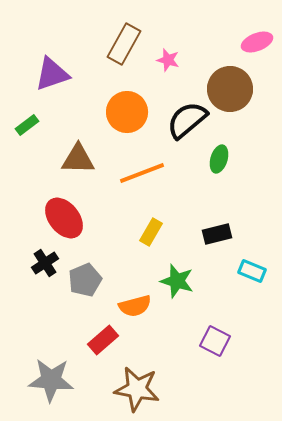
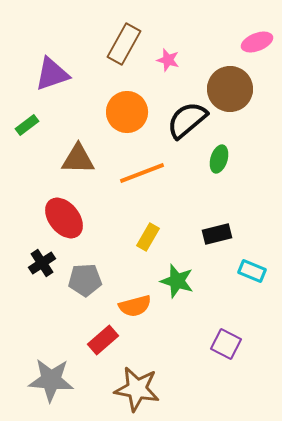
yellow rectangle: moved 3 px left, 5 px down
black cross: moved 3 px left
gray pentagon: rotated 20 degrees clockwise
purple square: moved 11 px right, 3 px down
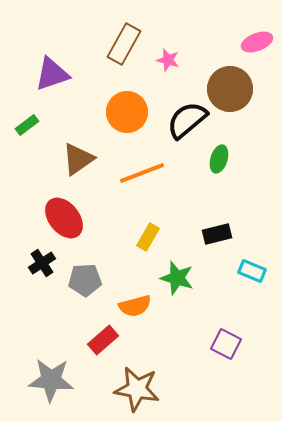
brown triangle: rotated 36 degrees counterclockwise
green star: moved 3 px up
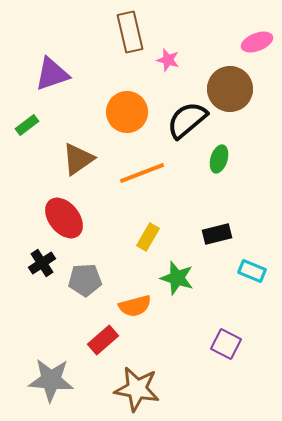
brown rectangle: moved 6 px right, 12 px up; rotated 42 degrees counterclockwise
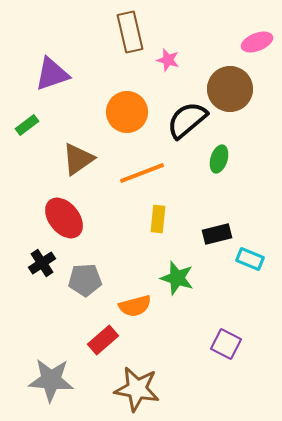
yellow rectangle: moved 10 px right, 18 px up; rotated 24 degrees counterclockwise
cyan rectangle: moved 2 px left, 12 px up
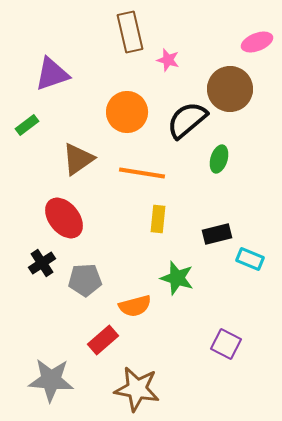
orange line: rotated 30 degrees clockwise
